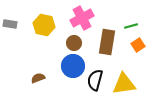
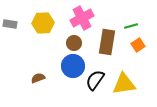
yellow hexagon: moved 1 px left, 2 px up; rotated 15 degrees counterclockwise
black semicircle: rotated 20 degrees clockwise
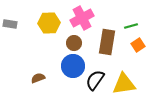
yellow hexagon: moved 6 px right
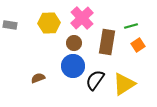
pink cross: rotated 15 degrees counterclockwise
gray rectangle: moved 1 px down
yellow triangle: rotated 25 degrees counterclockwise
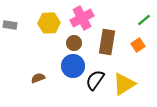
pink cross: rotated 15 degrees clockwise
green line: moved 13 px right, 6 px up; rotated 24 degrees counterclockwise
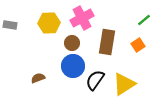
brown circle: moved 2 px left
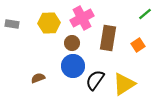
green line: moved 1 px right, 6 px up
gray rectangle: moved 2 px right, 1 px up
brown rectangle: moved 1 px right, 4 px up
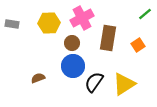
black semicircle: moved 1 px left, 2 px down
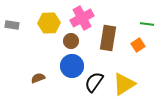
green line: moved 2 px right, 10 px down; rotated 48 degrees clockwise
gray rectangle: moved 1 px down
brown circle: moved 1 px left, 2 px up
blue circle: moved 1 px left
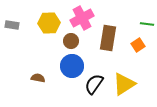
brown semicircle: rotated 32 degrees clockwise
black semicircle: moved 2 px down
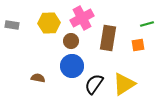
green line: rotated 24 degrees counterclockwise
orange square: rotated 24 degrees clockwise
